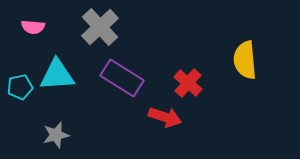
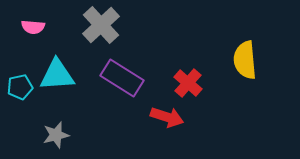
gray cross: moved 1 px right, 2 px up
red arrow: moved 2 px right
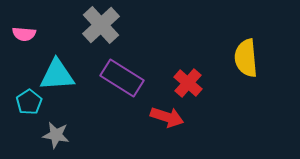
pink semicircle: moved 9 px left, 7 px down
yellow semicircle: moved 1 px right, 2 px up
cyan pentagon: moved 9 px right, 15 px down; rotated 20 degrees counterclockwise
gray star: rotated 24 degrees clockwise
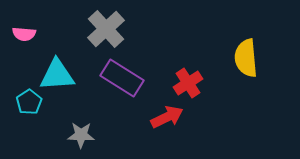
gray cross: moved 5 px right, 4 px down
red cross: rotated 16 degrees clockwise
red arrow: rotated 44 degrees counterclockwise
gray star: moved 25 px right; rotated 8 degrees counterclockwise
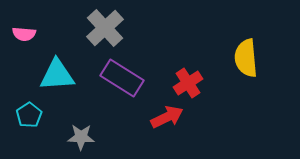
gray cross: moved 1 px left, 1 px up
cyan pentagon: moved 13 px down
gray star: moved 2 px down
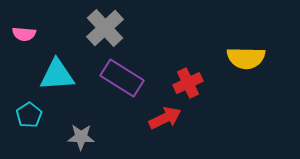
yellow semicircle: rotated 84 degrees counterclockwise
red cross: rotated 8 degrees clockwise
red arrow: moved 2 px left, 1 px down
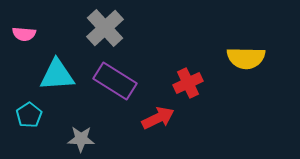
purple rectangle: moved 7 px left, 3 px down
red arrow: moved 7 px left
gray star: moved 2 px down
